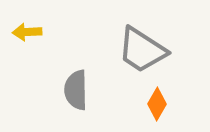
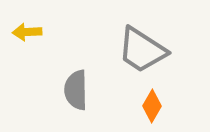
orange diamond: moved 5 px left, 2 px down
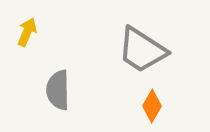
yellow arrow: rotated 116 degrees clockwise
gray semicircle: moved 18 px left
